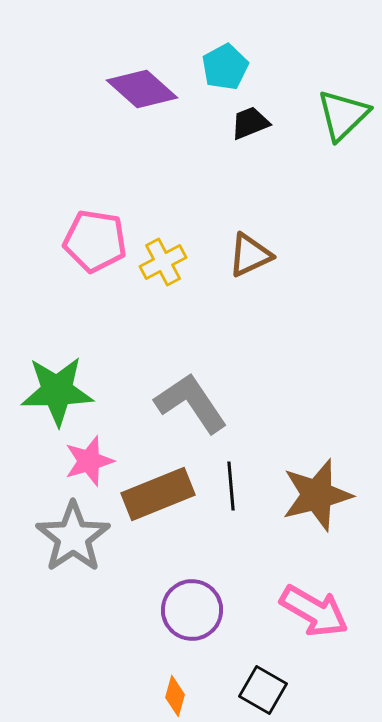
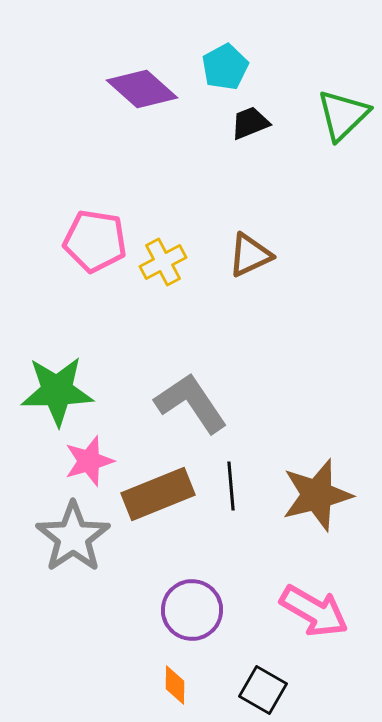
orange diamond: moved 11 px up; rotated 15 degrees counterclockwise
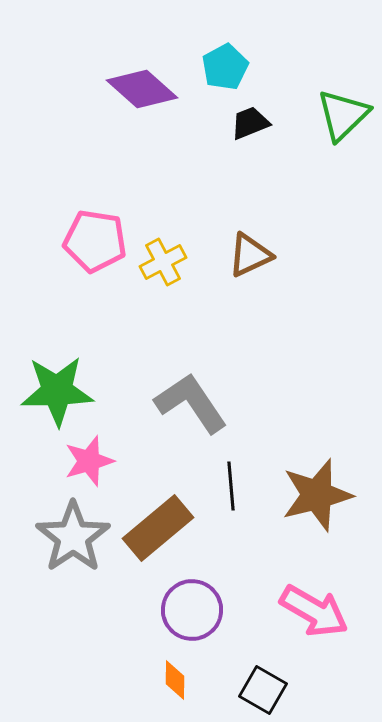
brown rectangle: moved 34 px down; rotated 18 degrees counterclockwise
orange diamond: moved 5 px up
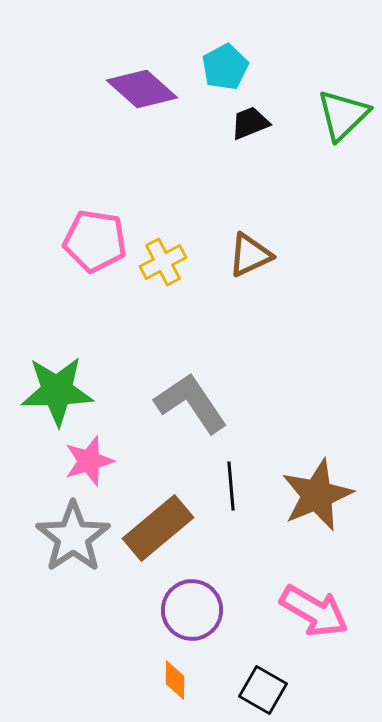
brown star: rotated 8 degrees counterclockwise
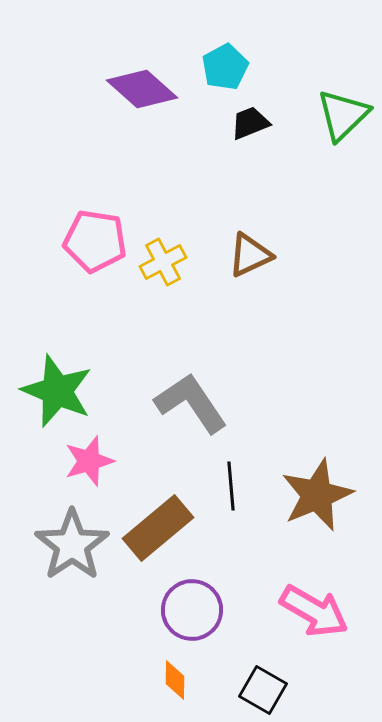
green star: rotated 24 degrees clockwise
gray star: moved 1 px left, 8 px down
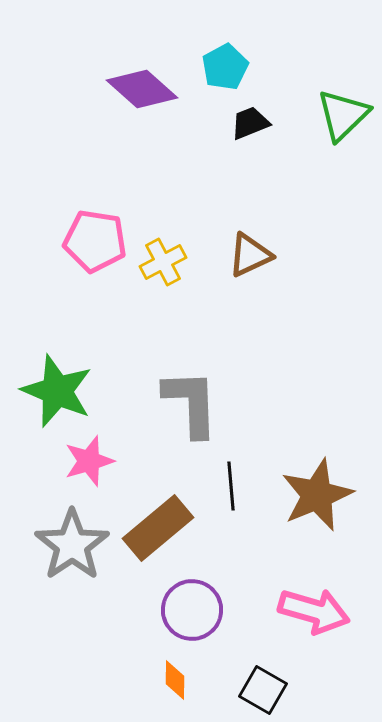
gray L-shape: rotated 32 degrees clockwise
pink arrow: rotated 14 degrees counterclockwise
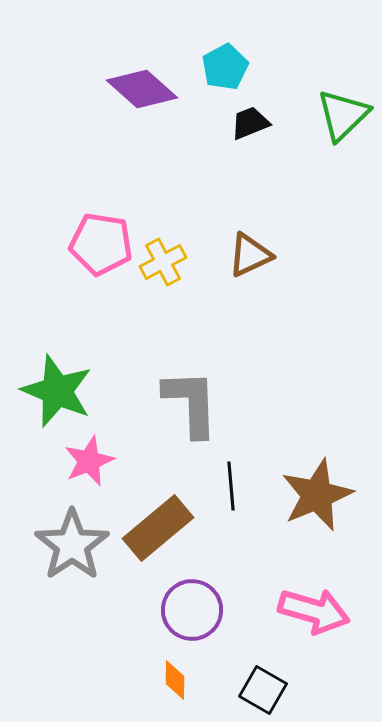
pink pentagon: moved 6 px right, 3 px down
pink star: rotated 6 degrees counterclockwise
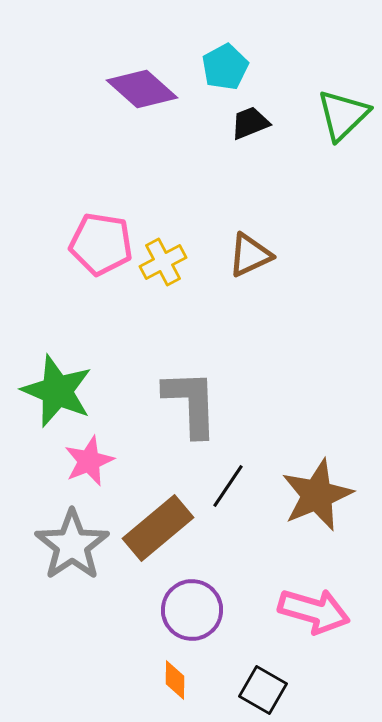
black line: moved 3 px left; rotated 39 degrees clockwise
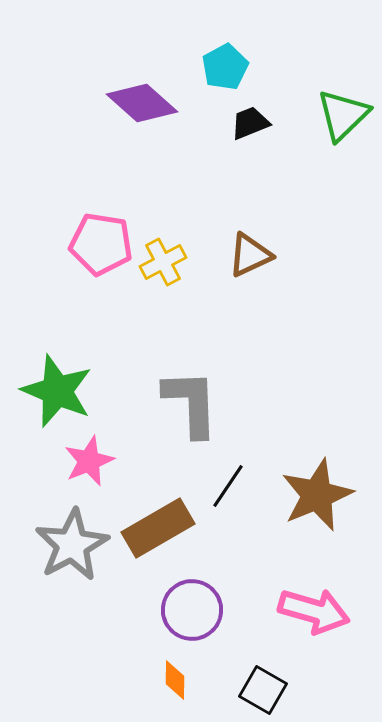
purple diamond: moved 14 px down
brown rectangle: rotated 10 degrees clockwise
gray star: rotated 6 degrees clockwise
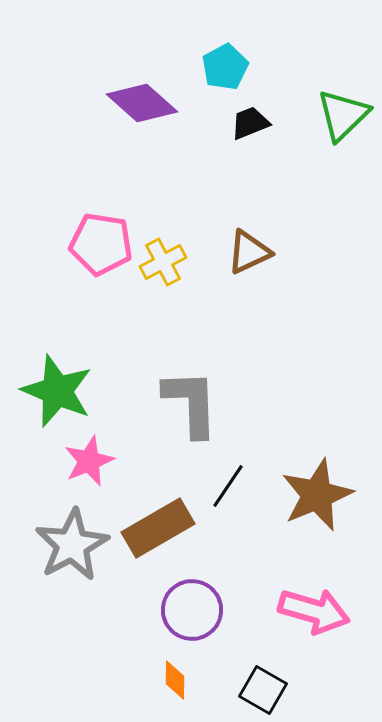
brown triangle: moved 1 px left, 3 px up
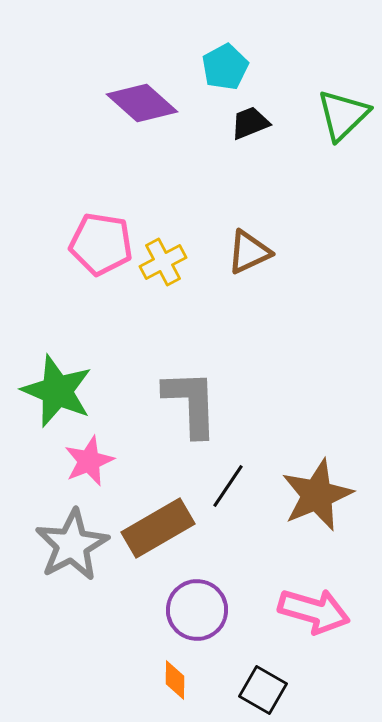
purple circle: moved 5 px right
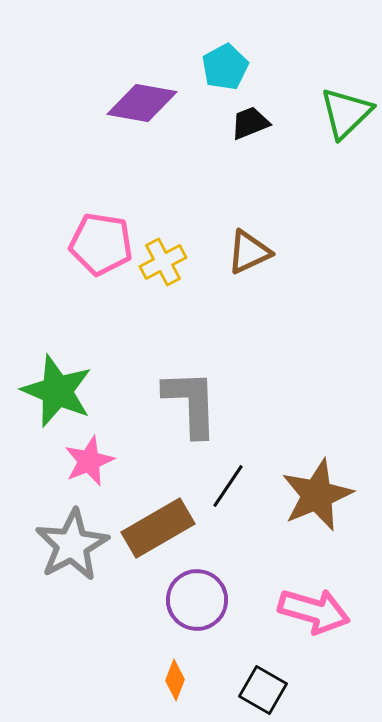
purple diamond: rotated 32 degrees counterclockwise
green triangle: moved 3 px right, 2 px up
purple circle: moved 10 px up
orange diamond: rotated 21 degrees clockwise
